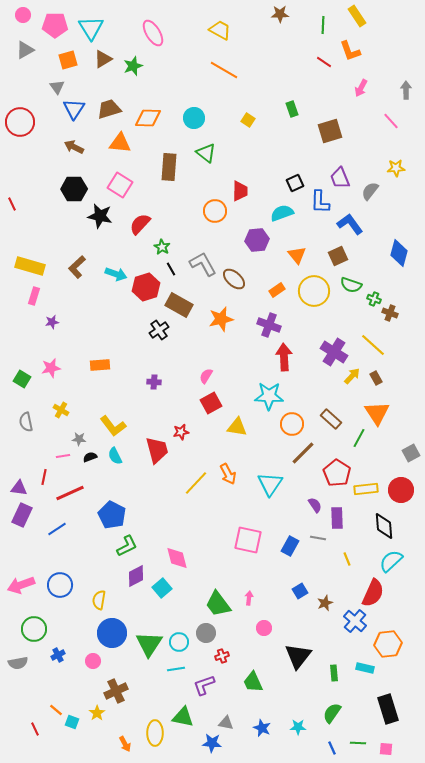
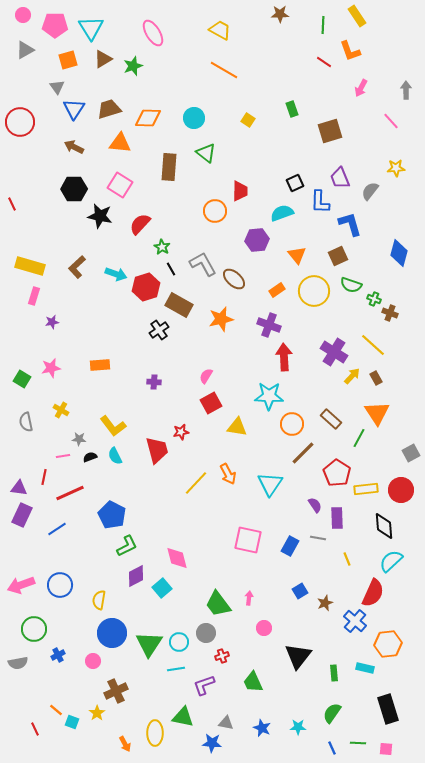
blue L-shape at (350, 224): rotated 20 degrees clockwise
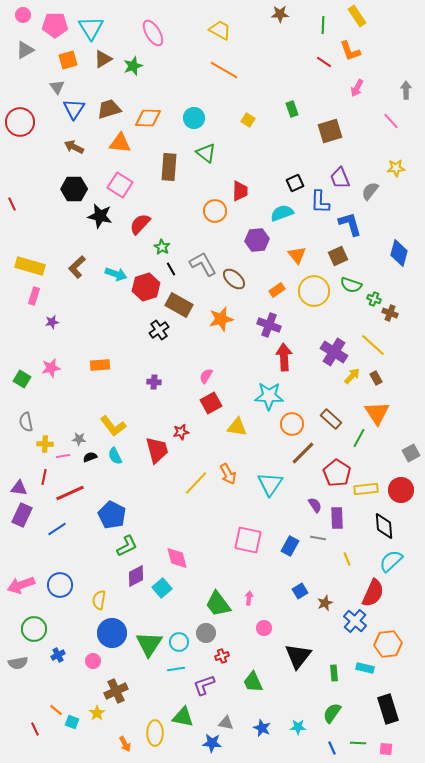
pink arrow at (361, 88): moved 4 px left
yellow cross at (61, 410): moved 16 px left, 34 px down; rotated 28 degrees counterclockwise
